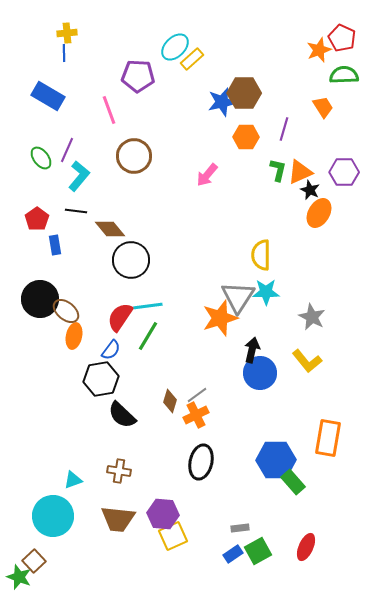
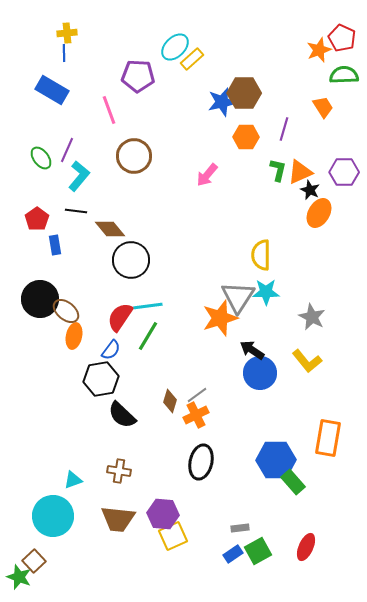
blue rectangle at (48, 96): moved 4 px right, 6 px up
black arrow at (252, 350): rotated 70 degrees counterclockwise
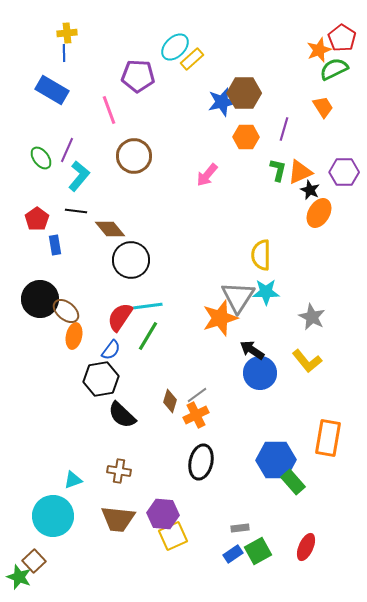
red pentagon at (342, 38): rotated 8 degrees clockwise
green semicircle at (344, 75): moved 10 px left, 6 px up; rotated 24 degrees counterclockwise
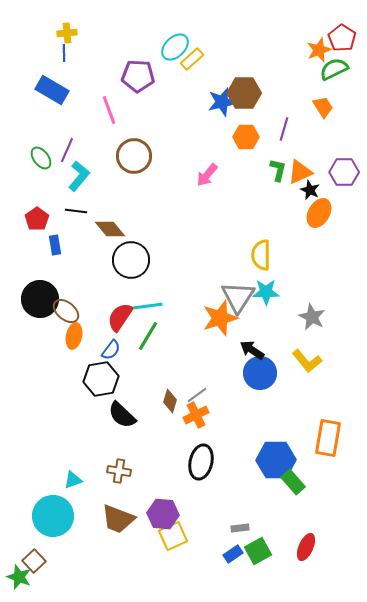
brown trapezoid at (118, 519): rotated 15 degrees clockwise
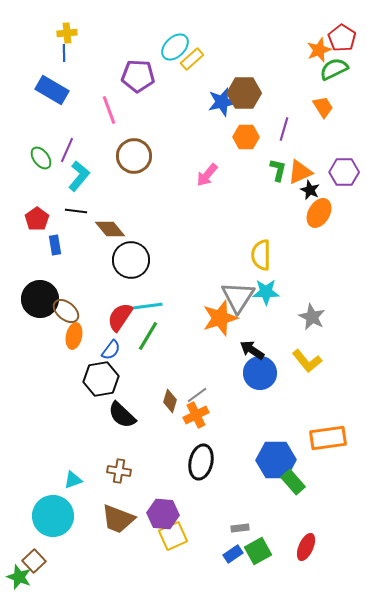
orange rectangle at (328, 438): rotated 72 degrees clockwise
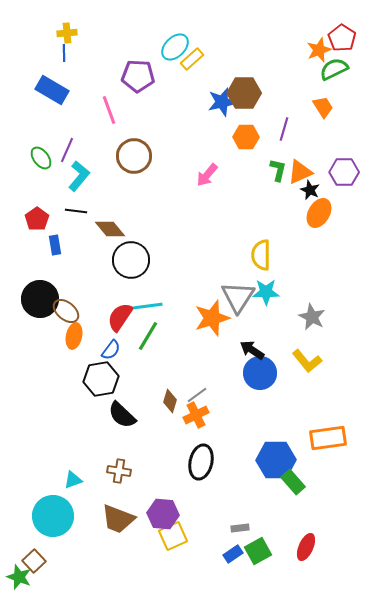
orange star at (220, 318): moved 8 px left
